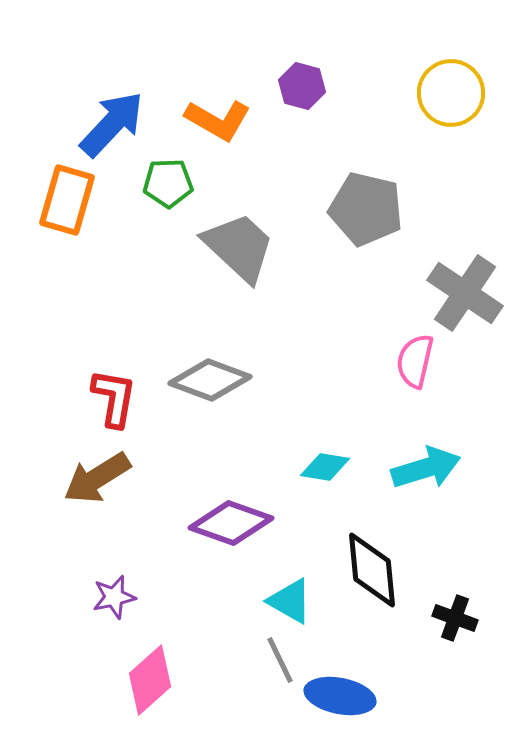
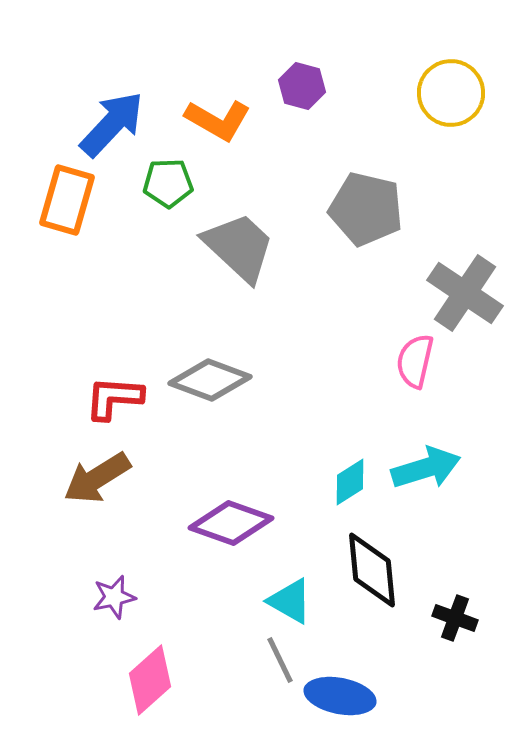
red L-shape: rotated 96 degrees counterclockwise
cyan diamond: moved 25 px right, 15 px down; rotated 42 degrees counterclockwise
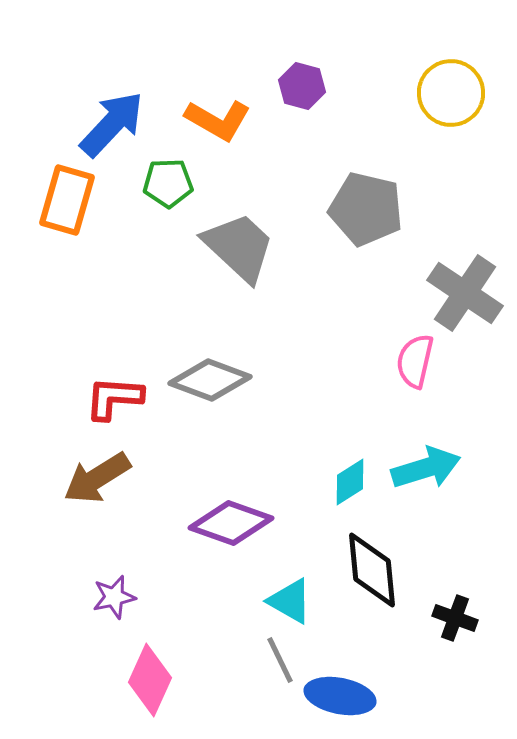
pink diamond: rotated 24 degrees counterclockwise
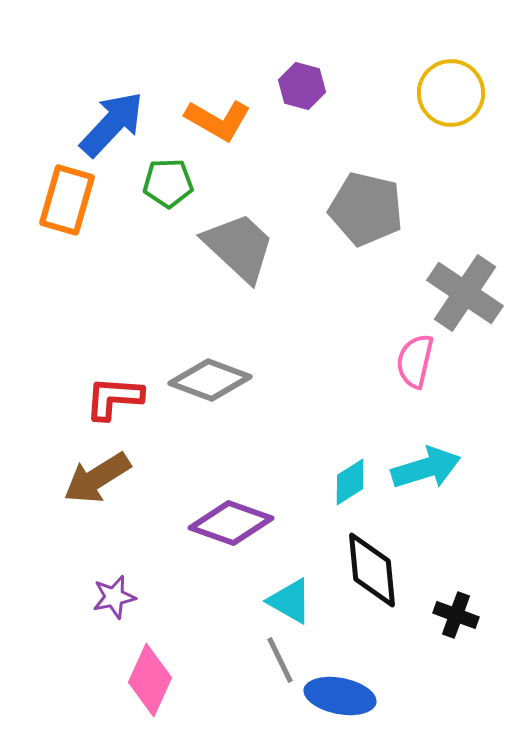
black cross: moved 1 px right, 3 px up
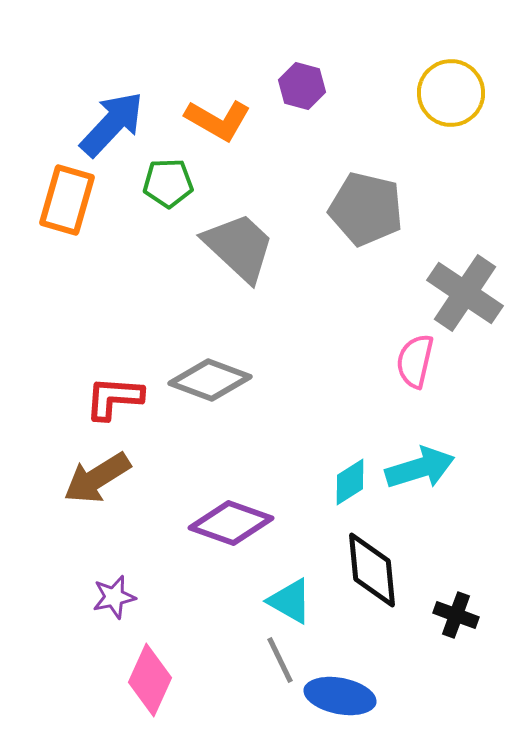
cyan arrow: moved 6 px left
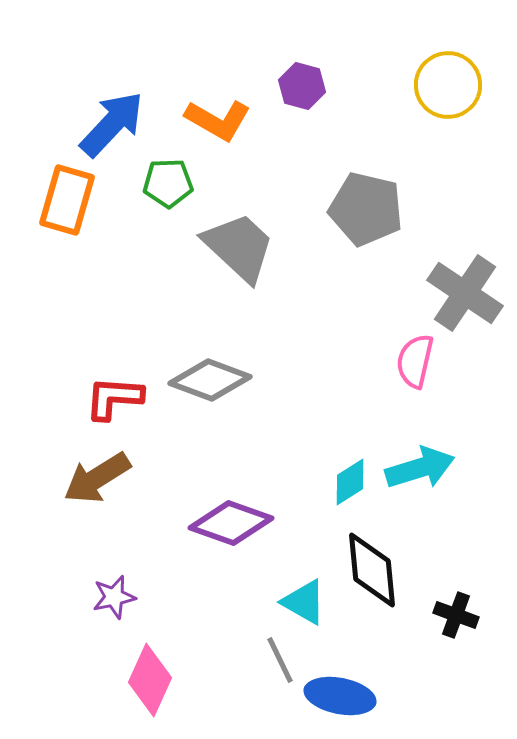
yellow circle: moved 3 px left, 8 px up
cyan triangle: moved 14 px right, 1 px down
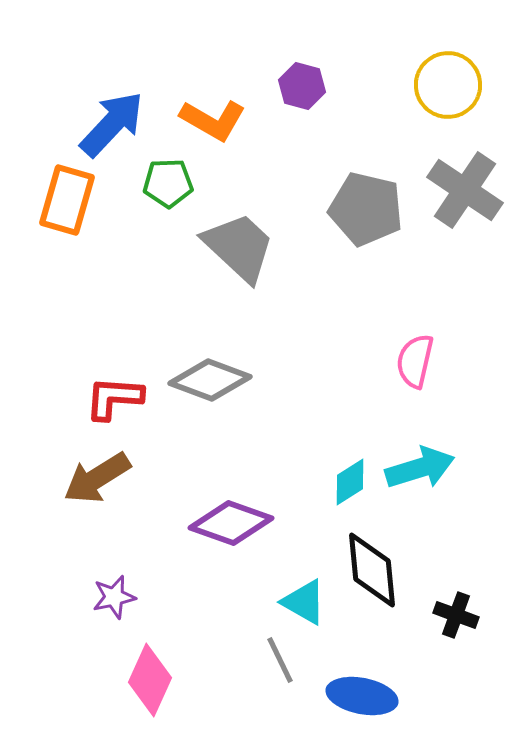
orange L-shape: moved 5 px left
gray cross: moved 103 px up
blue ellipse: moved 22 px right
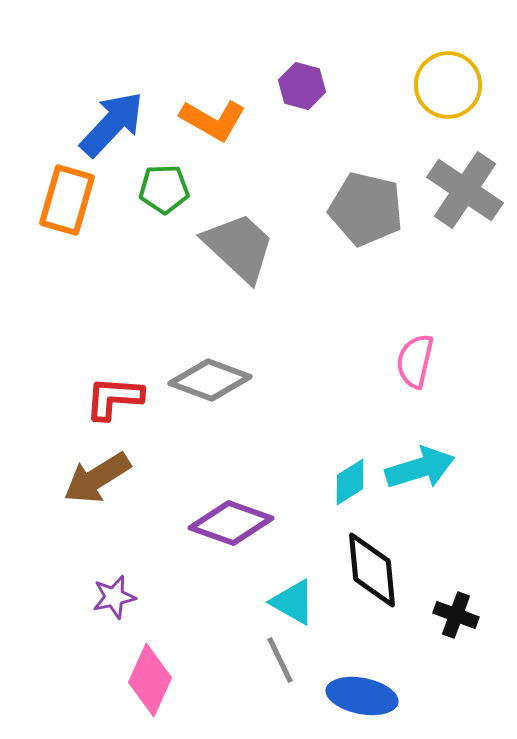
green pentagon: moved 4 px left, 6 px down
cyan triangle: moved 11 px left
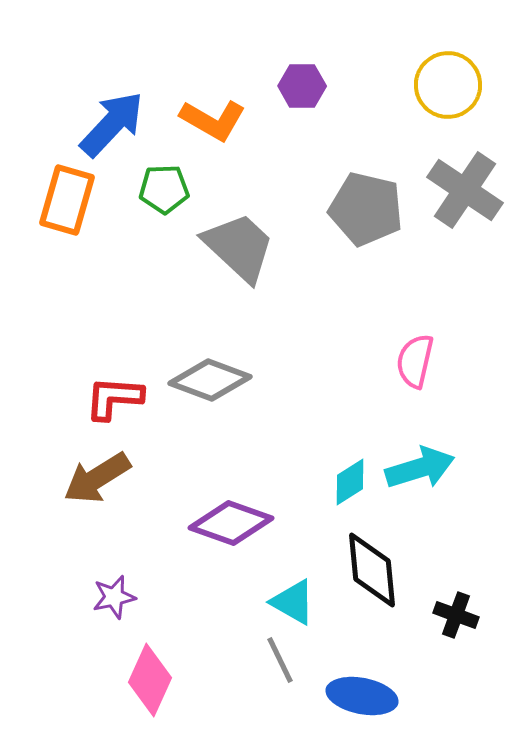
purple hexagon: rotated 15 degrees counterclockwise
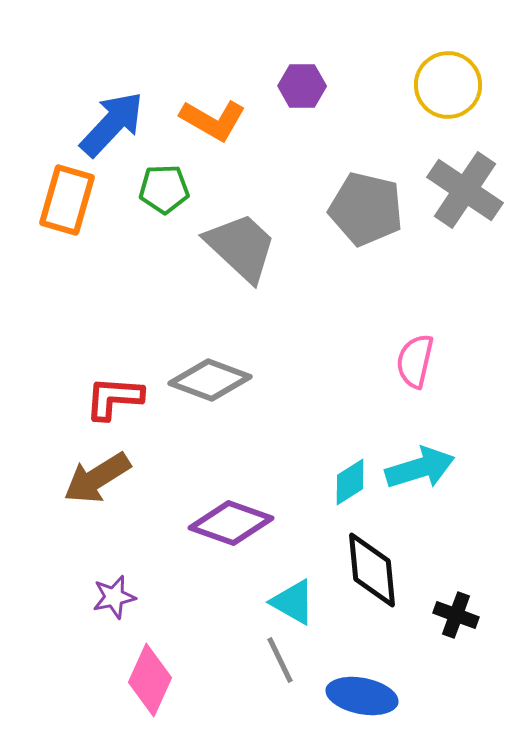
gray trapezoid: moved 2 px right
